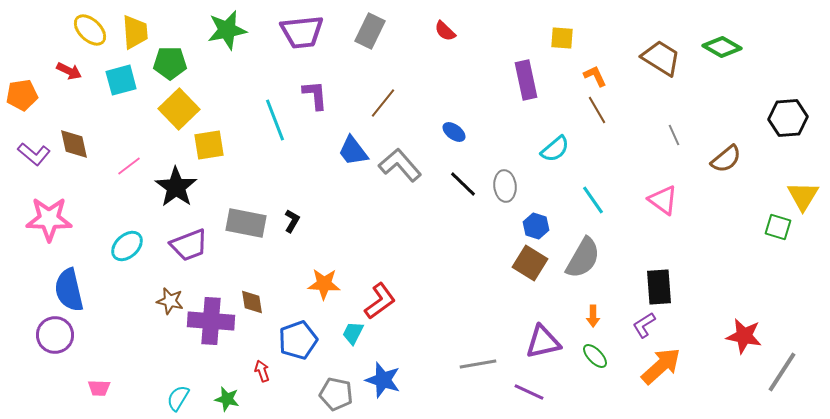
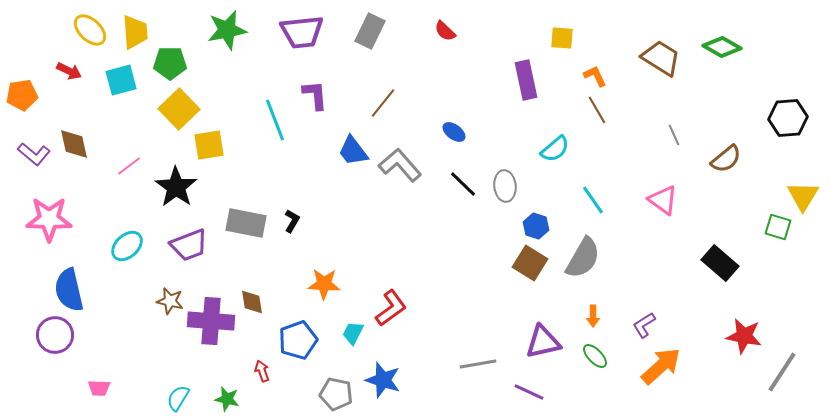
black rectangle at (659, 287): moved 61 px right, 24 px up; rotated 45 degrees counterclockwise
red L-shape at (380, 301): moved 11 px right, 7 px down
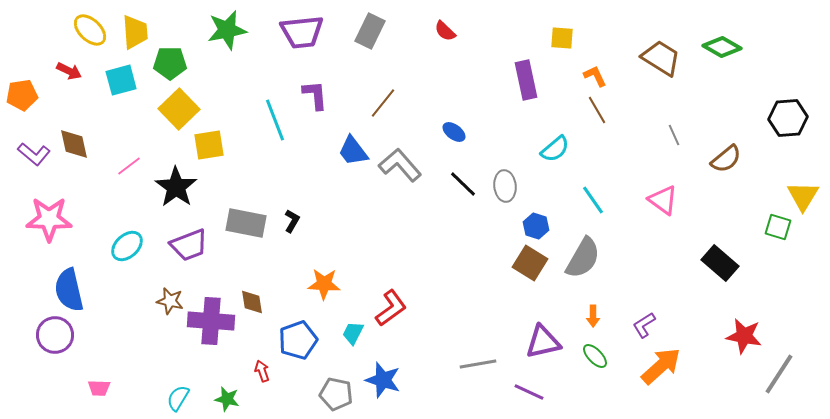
gray line at (782, 372): moved 3 px left, 2 px down
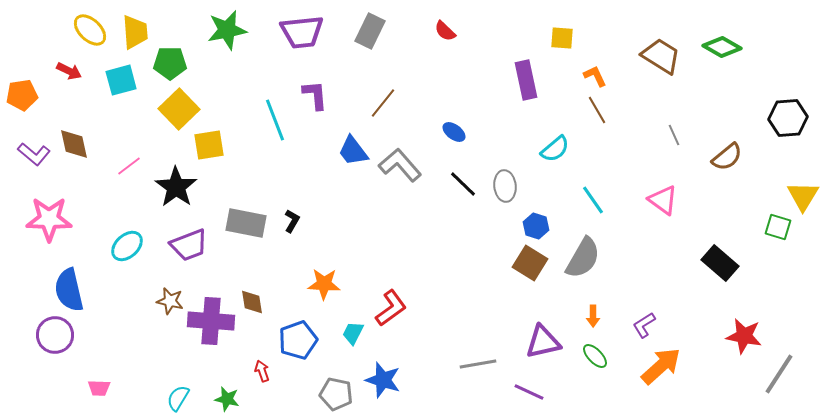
brown trapezoid at (661, 58): moved 2 px up
brown semicircle at (726, 159): moved 1 px right, 2 px up
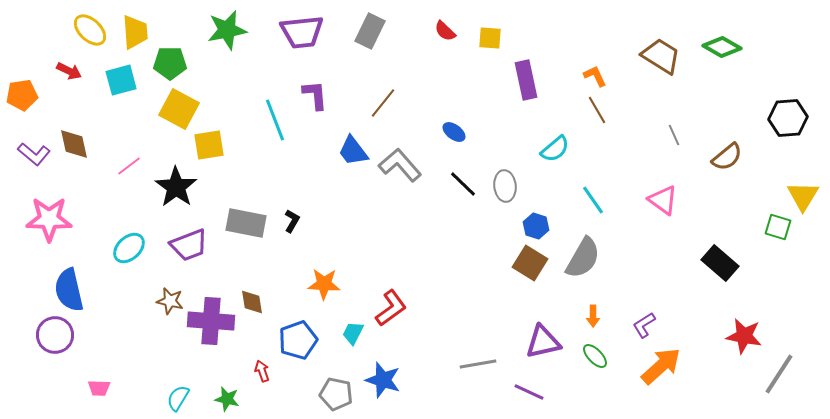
yellow square at (562, 38): moved 72 px left
yellow square at (179, 109): rotated 18 degrees counterclockwise
cyan ellipse at (127, 246): moved 2 px right, 2 px down
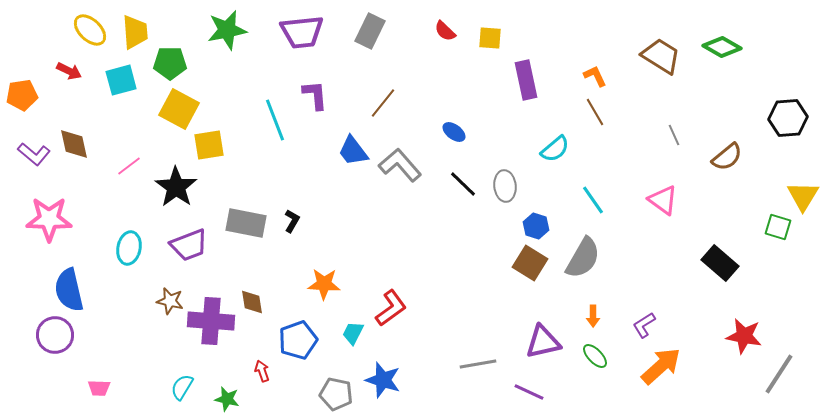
brown line at (597, 110): moved 2 px left, 2 px down
cyan ellipse at (129, 248): rotated 36 degrees counterclockwise
cyan semicircle at (178, 398): moved 4 px right, 11 px up
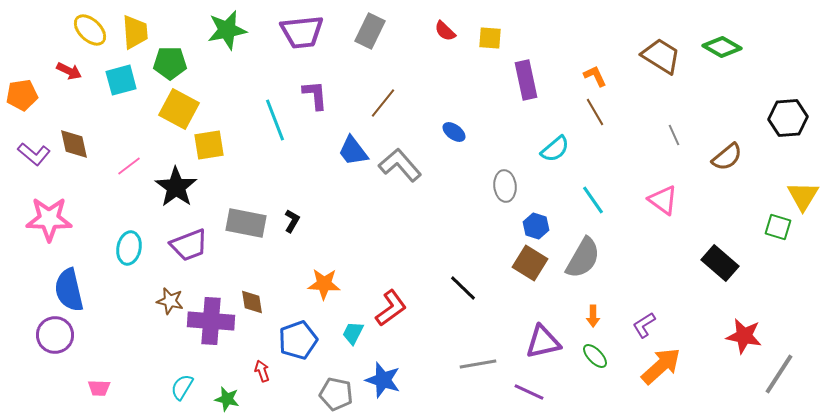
black line at (463, 184): moved 104 px down
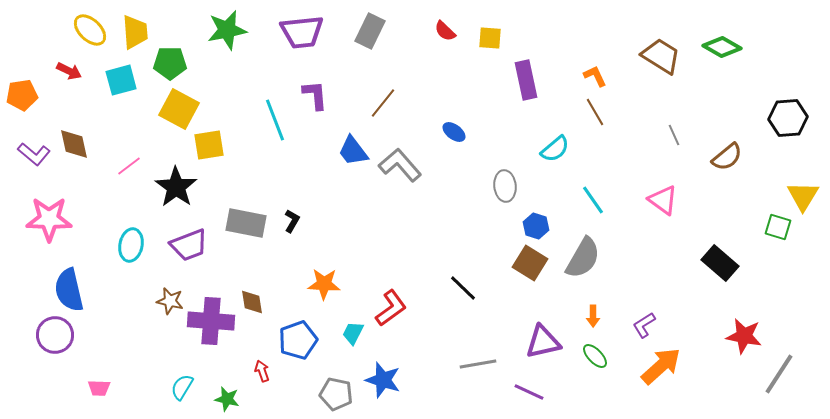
cyan ellipse at (129, 248): moved 2 px right, 3 px up
